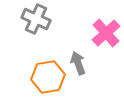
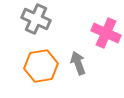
pink cross: rotated 24 degrees counterclockwise
orange hexagon: moved 7 px left, 11 px up
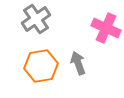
gray cross: rotated 32 degrees clockwise
pink cross: moved 5 px up
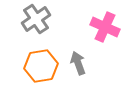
pink cross: moved 1 px left, 1 px up
